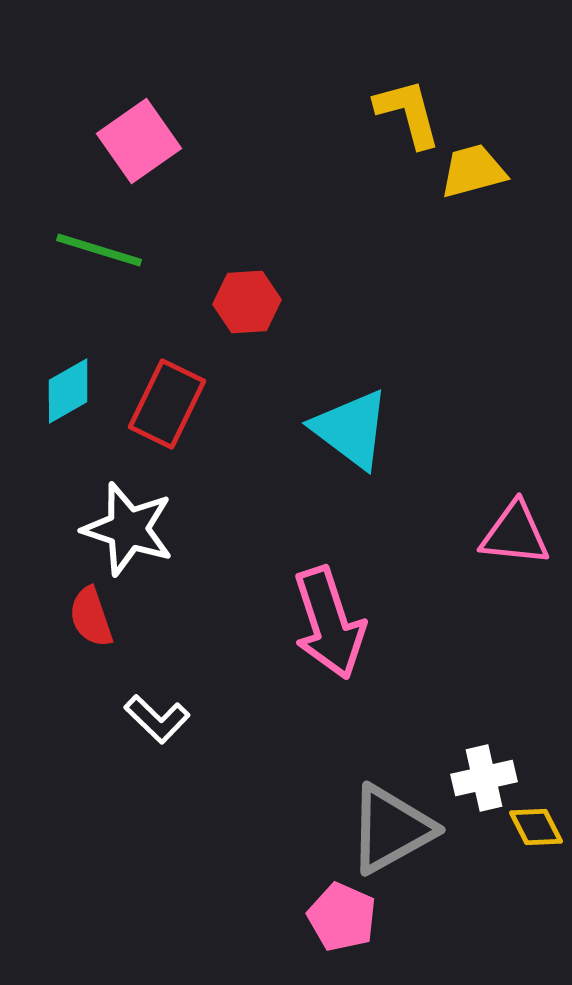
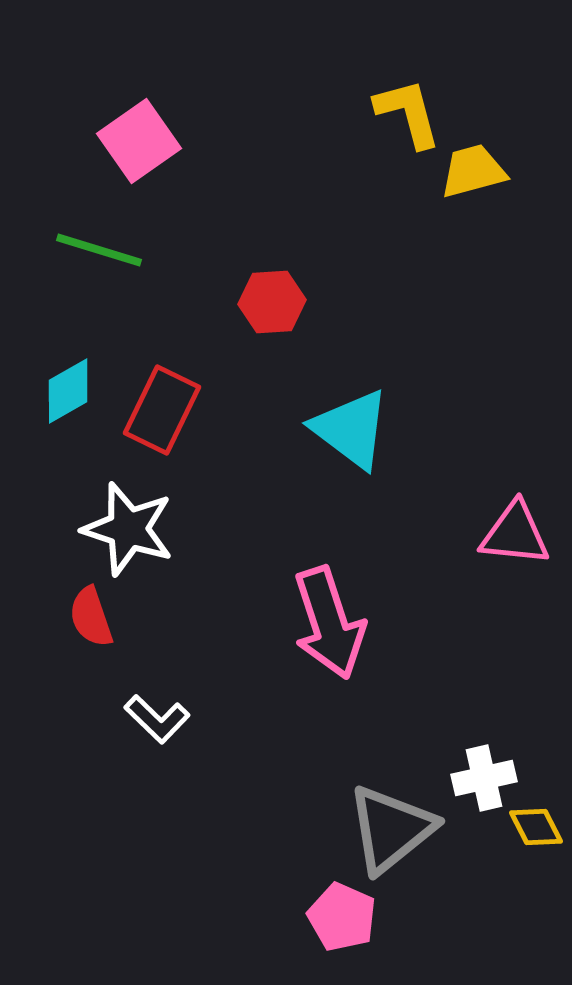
red hexagon: moved 25 px right
red rectangle: moved 5 px left, 6 px down
gray triangle: rotated 10 degrees counterclockwise
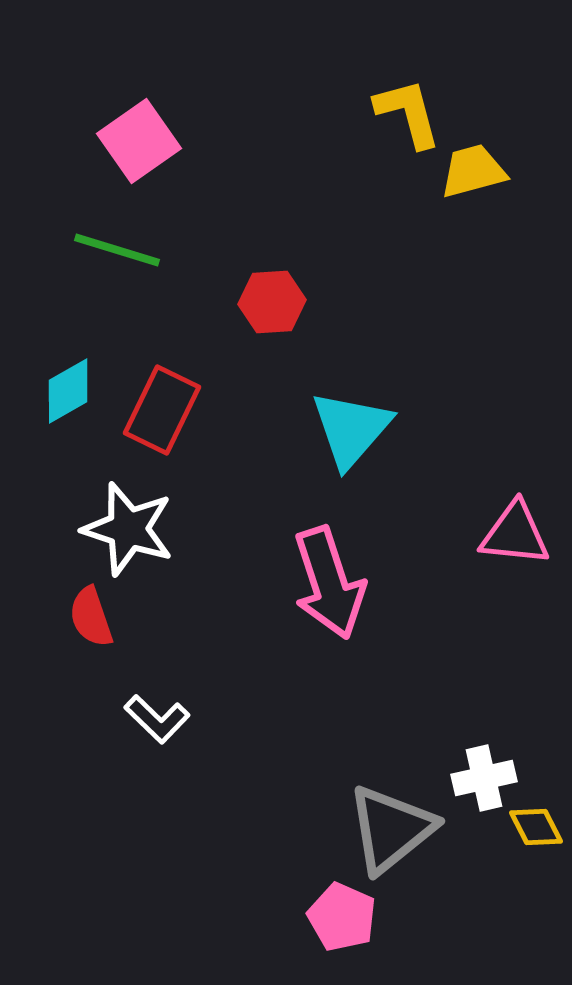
green line: moved 18 px right
cyan triangle: rotated 34 degrees clockwise
pink arrow: moved 40 px up
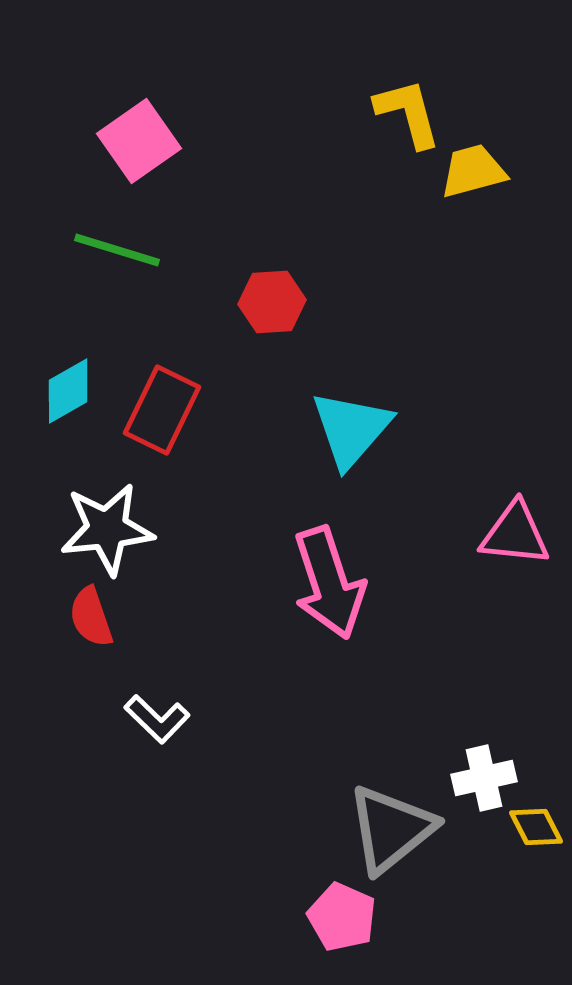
white star: moved 21 px left; rotated 24 degrees counterclockwise
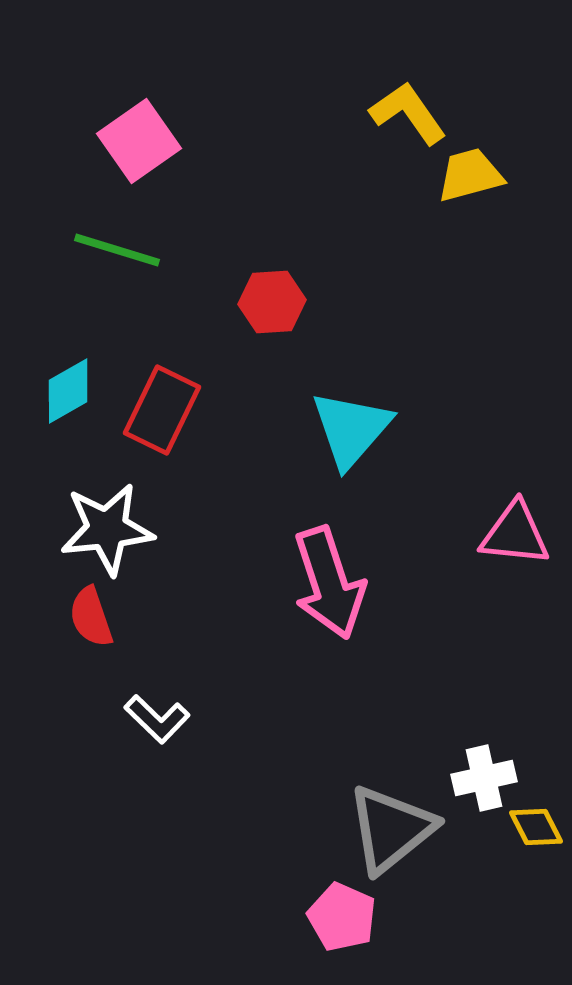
yellow L-shape: rotated 20 degrees counterclockwise
yellow trapezoid: moved 3 px left, 4 px down
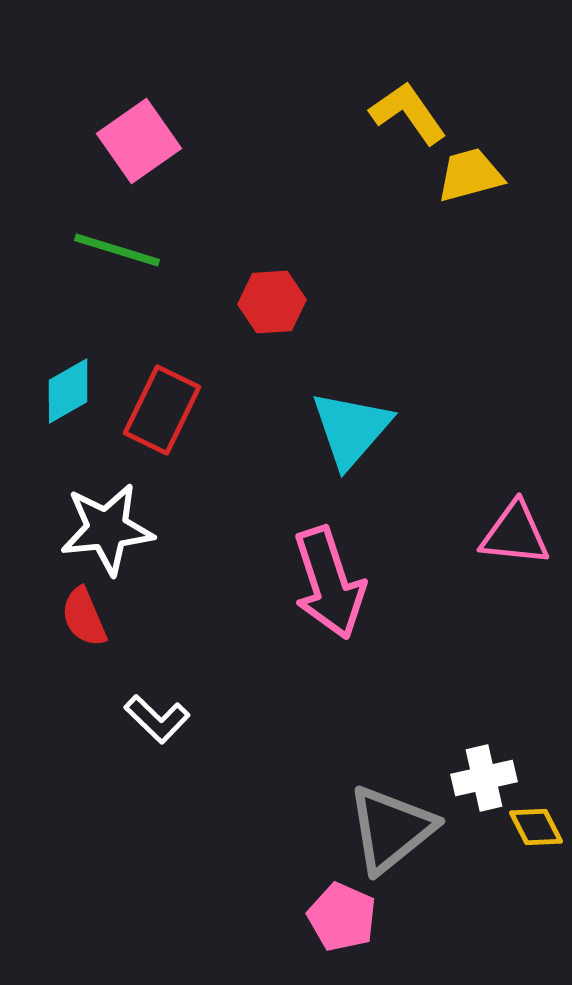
red semicircle: moved 7 px left; rotated 4 degrees counterclockwise
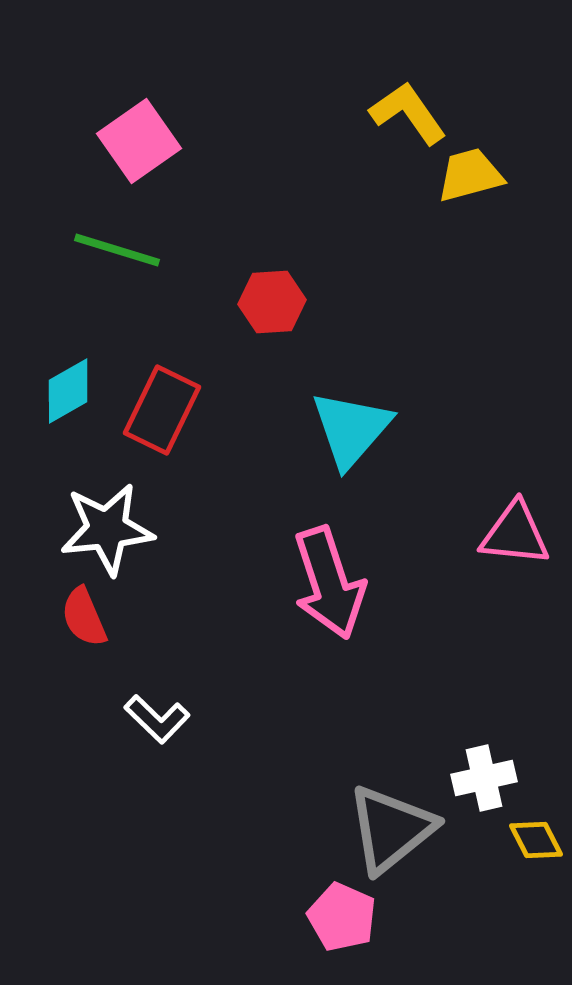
yellow diamond: moved 13 px down
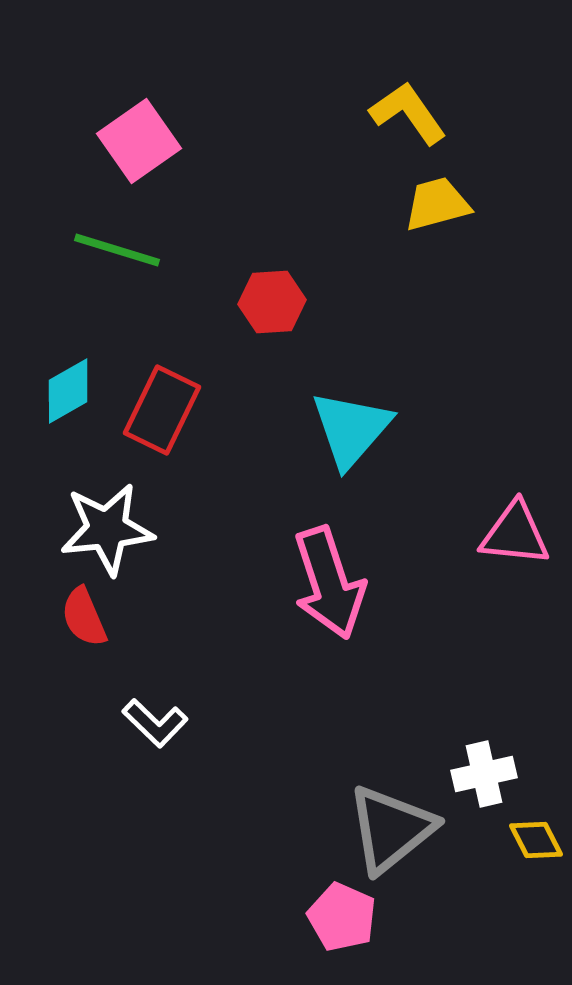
yellow trapezoid: moved 33 px left, 29 px down
white L-shape: moved 2 px left, 4 px down
white cross: moved 4 px up
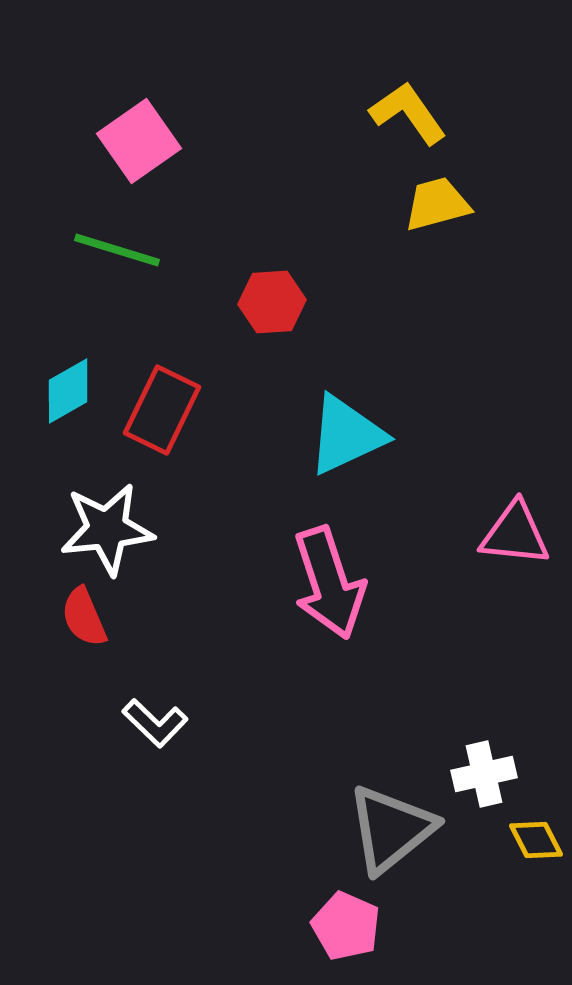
cyan triangle: moved 5 px left, 6 px down; rotated 24 degrees clockwise
pink pentagon: moved 4 px right, 9 px down
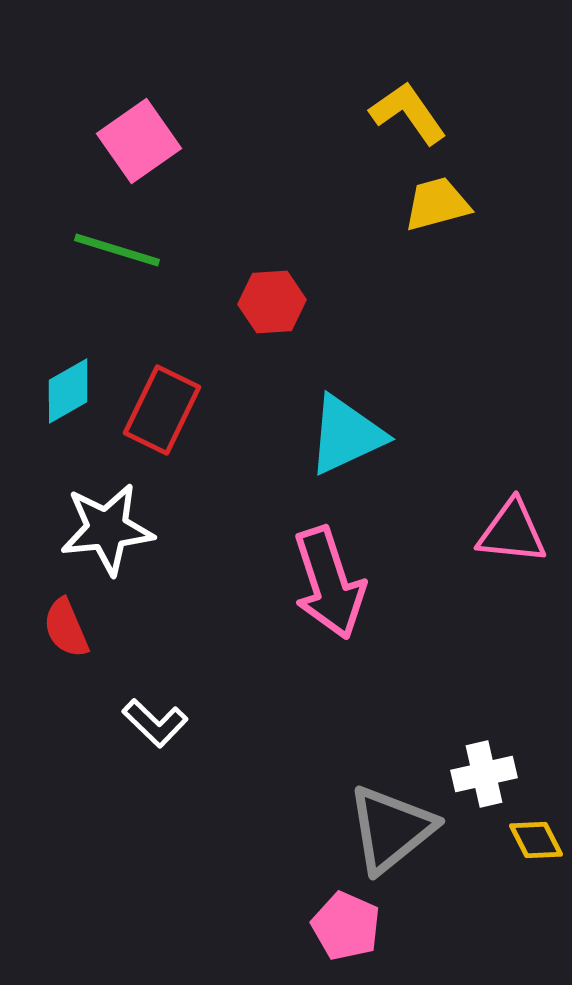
pink triangle: moved 3 px left, 2 px up
red semicircle: moved 18 px left, 11 px down
